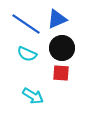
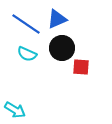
red square: moved 20 px right, 6 px up
cyan arrow: moved 18 px left, 14 px down
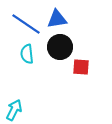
blue triangle: rotated 15 degrees clockwise
black circle: moved 2 px left, 1 px up
cyan semicircle: rotated 60 degrees clockwise
cyan arrow: moved 1 px left; rotated 95 degrees counterclockwise
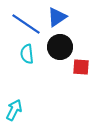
blue triangle: moved 2 px up; rotated 25 degrees counterclockwise
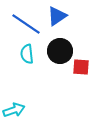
blue triangle: moved 1 px up
black circle: moved 4 px down
cyan arrow: rotated 45 degrees clockwise
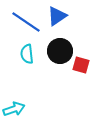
blue line: moved 2 px up
red square: moved 2 px up; rotated 12 degrees clockwise
cyan arrow: moved 1 px up
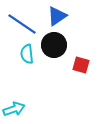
blue line: moved 4 px left, 2 px down
black circle: moved 6 px left, 6 px up
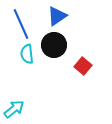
blue line: moved 1 px left; rotated 32 degrees clockwise
red square: moved 2 px right, 1 px down; rotated 24 degrees clockwise
cyan arrow: rotated 20 degrees counterclockwise
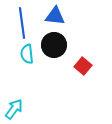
blue triangle: moved 2 px left; rotated 40 degrees clockwise
blue line: moved 1 px right, 1 px up; rotated 16 degrees clockwise
cyan arrow: rotated 15 degrees counterclockwise
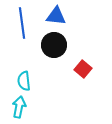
blue triangle: moved 1 px right
cyan semicircle: moved 3 px left, 27 px down
red square: moved 3 px down
cyan arrow: moved 5 px right, 2 px up; rotated 25 degrees counterclockwise
